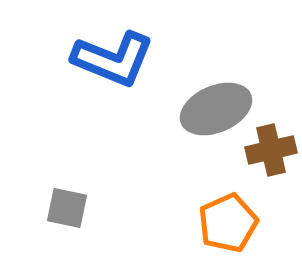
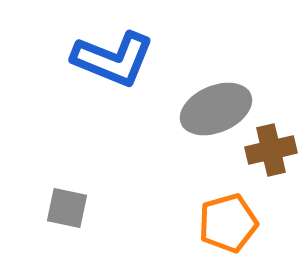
orange pentagon: rotated 8 degrees clockwise
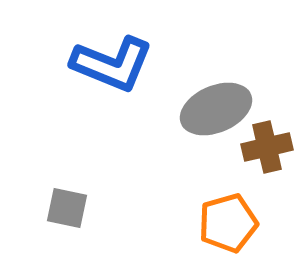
blue L-shape: moved 1 px left, 5 px down
brown cross: moved 4 px left, 3 px up
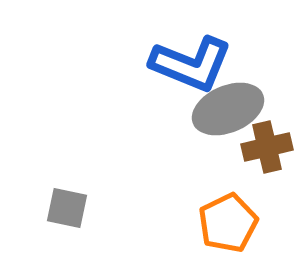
blue L-shape: moved 79 px right
gray ellipse: moved 12 px right
orange pentagon: rotated 10 degrees counterclockwise
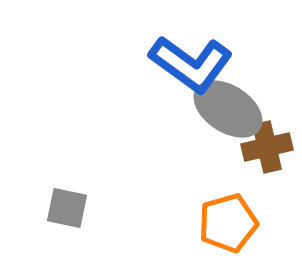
blue L-shape: rotated 14 degrees clockwise
gray ellipse: rotated 56 degrees clockwise
orange pentagon: rotated 10 degrees clockwise
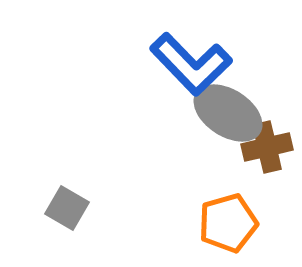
blue L-shape: rotated 10 degrees clockwise
gray ellipse: moved 4 px down
gray square: rotated 18 degrees clockwise
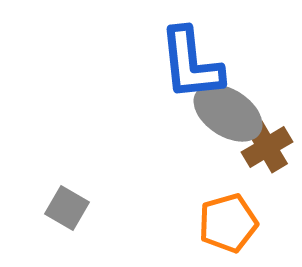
blue L-shape: rotated 38 degrees clockwise
brown cross: rotated 18 degrees counterclockwise
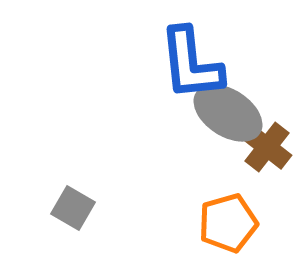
brown cross: rotated 21 degrees counterclockwise
gray square: moved 6 px right
